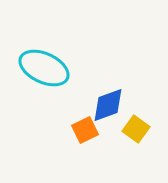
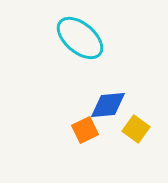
cyan ellipse: moved 36 px right, 30 px up; rotated 15 degrees clockwise
blue diamond: rotated 15 degrees clockwise
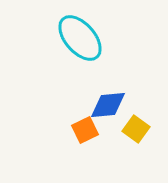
cyan ellipse: rotated 9 degrees clockwise
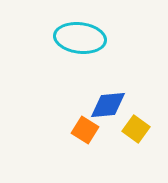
cyan ellipse: rotated 42 degrees counterclockwise
orange square: rotated 32 degrees counterclockwise
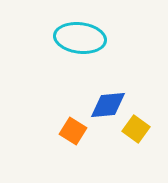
orange square: moved 12 px left, 1 px down
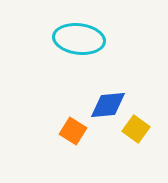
cyan ellipse: moved 1 px left, 1 px down
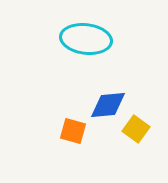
cyan ellipse: moved 7 px right
orange square: rotated 16 degrees counterclockwise
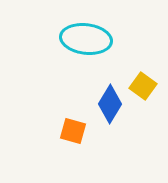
blue diamond: moved 2 px right, 1 px up; rotated 54 degrees counterclockwise
yellow square: moved 7 px right, 43 px up
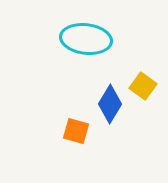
orange square: moved 3 px right
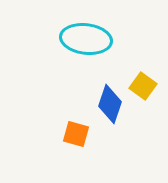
blue diamond: rotated 12 degrees counterclockwise
orange square: moved 3 px down
